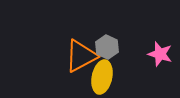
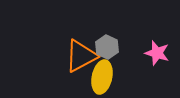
pink star: moved 3 px left, 1 px up
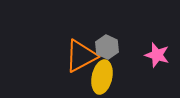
pink star: moved 2 px down
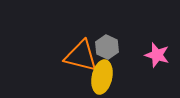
orange triangle: rotated 42 degrees clockwise
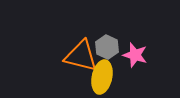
pink star: moved 22 px left
